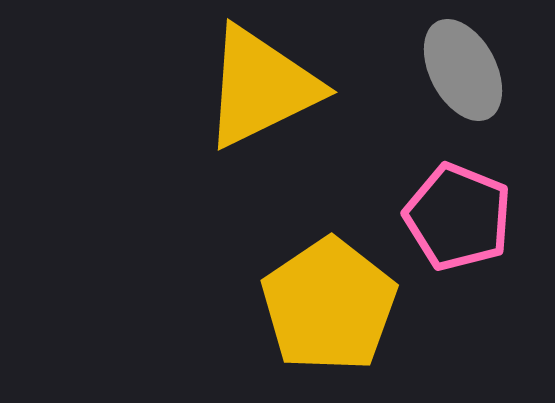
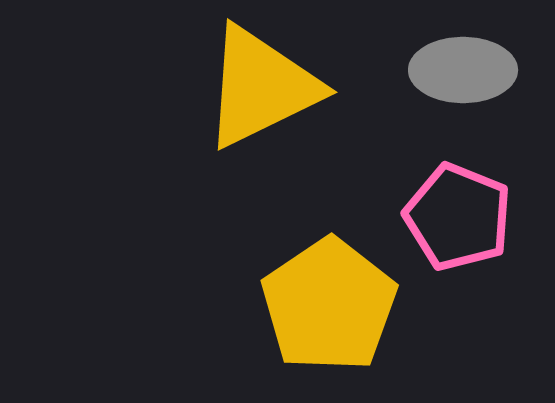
gray ellipse: rotated 62 degrees counterclockwise
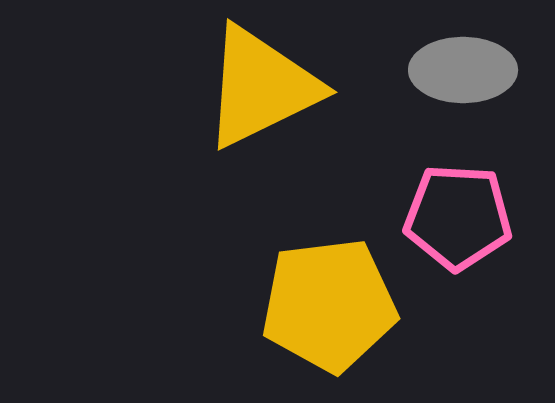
pink pentagon: rotated 19 degrees counterclockwise
yellow pentagon: rotated 27 degrees clockwise
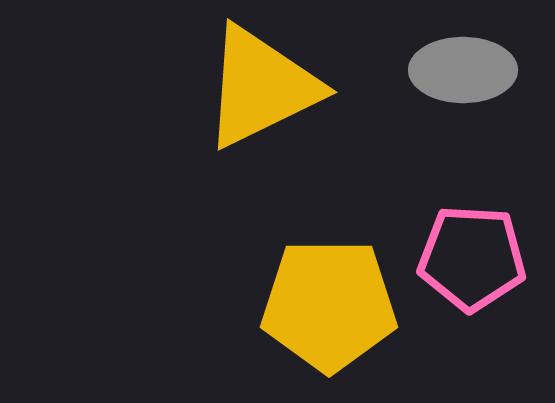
pink pentagon: moved 14 px right, 41 px down
yellow pentagon: rotated 7 degrees clockwise
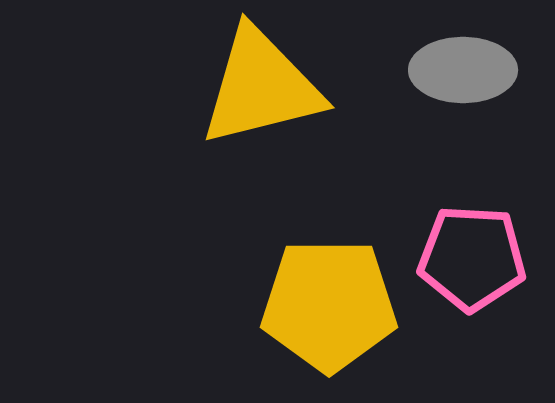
yellow triangle: rotated 12 degrees clockwise
